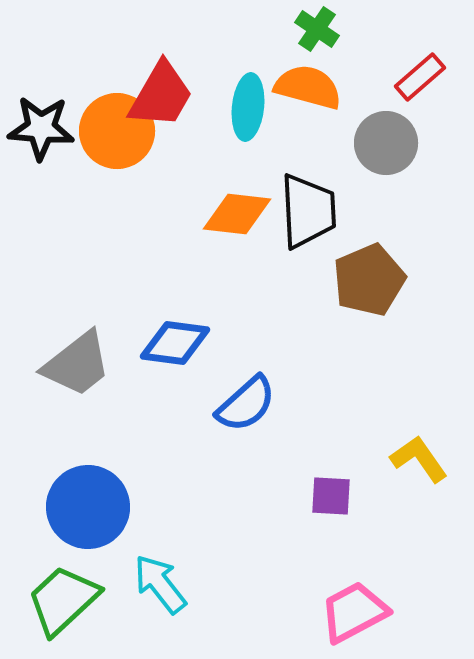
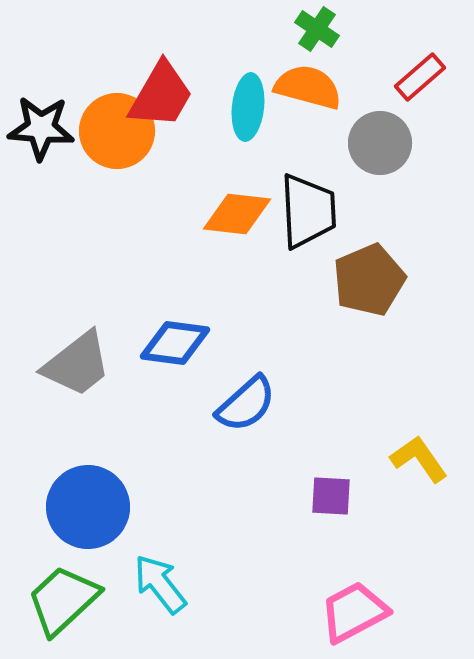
gray circle: moved 6 px left
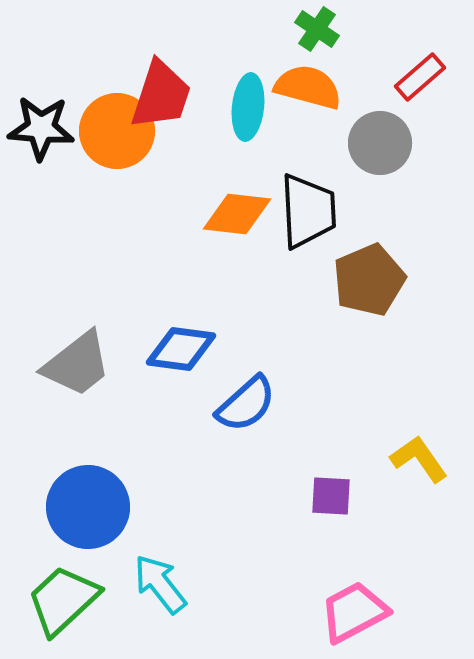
red trapezoid: rotated 12 degrees counterclockwise
blue diamond: moved 6 px right, 6 px down
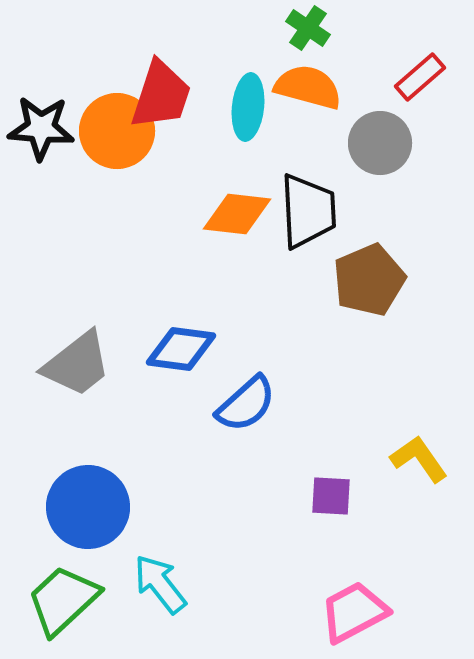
green cross: moved 9 px left, 1 px up
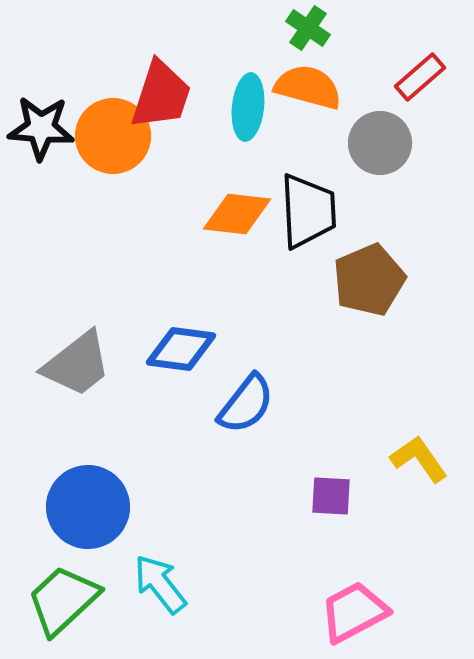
orange circle: moved 4 px left, 5 px down
blue semicircle: rotated 10 degrees counterclockwise
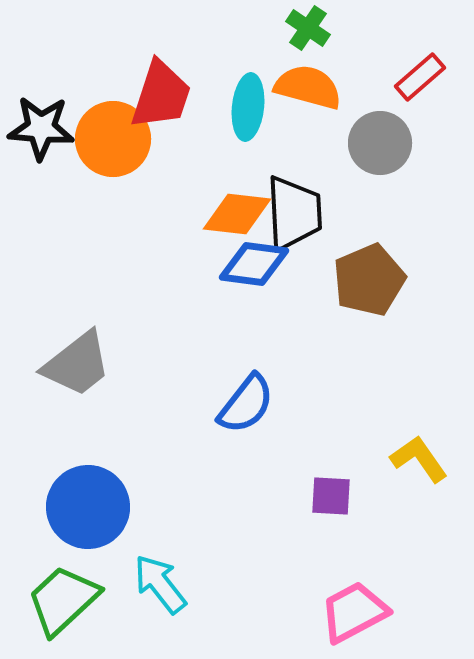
orange circle: moved 3 px down
black trapezoid: moved 14 px left, 2 px down
blue diamond: moved 73 px right, 85 px up
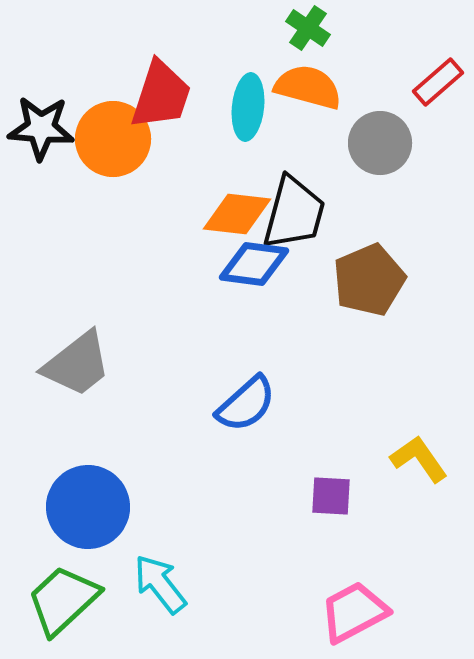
red rectangle: moved 18 px right, 5 px down
black trapezoid: rotated 18 degrees clockwise
blue semicircle: rotated 10 degrees clockwise
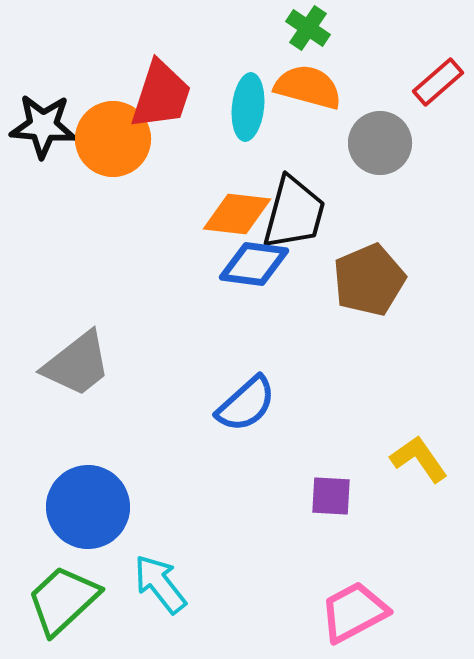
black star: moved 2 px right, 2 px up
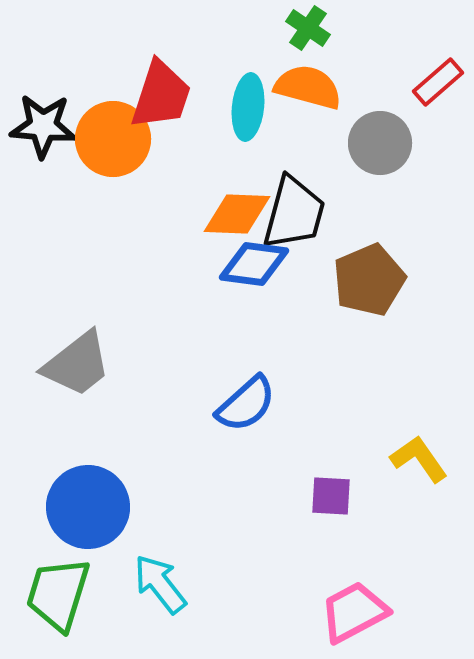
orange diamond: rotated 4 degrees counterclockwise
green trapezoid: moved 5 px left, 6 px up; rotated 30 degrees counterclockwise
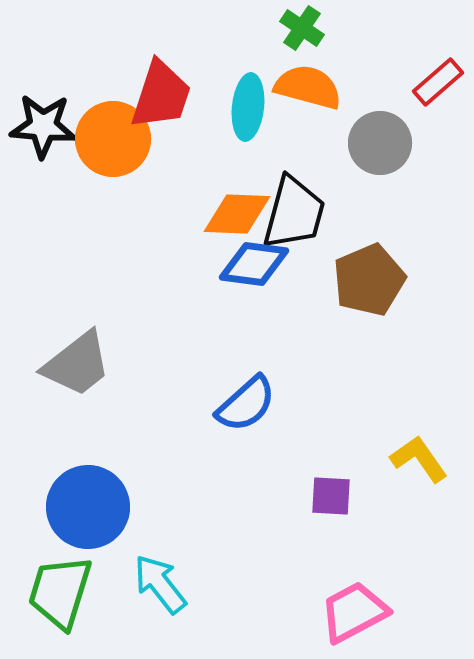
green cross: moved 6 px left
green trapezoid: moved 2 px right, 2 px up
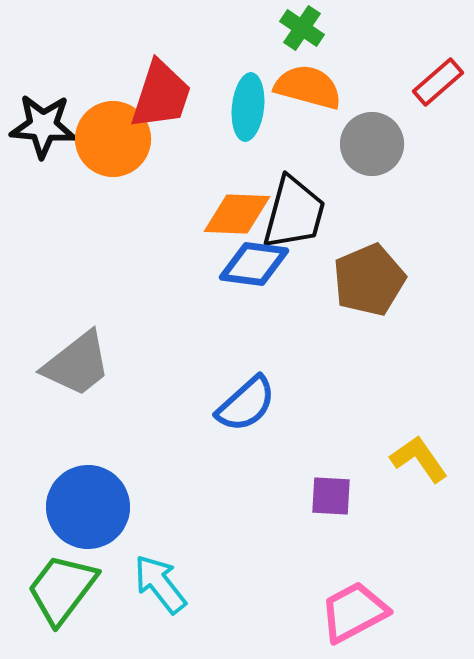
gray circle: moved 8 px left, 1 px down
green trapezoid: moved 2 px right, 3 px up; rotated 20 degrees clockwise
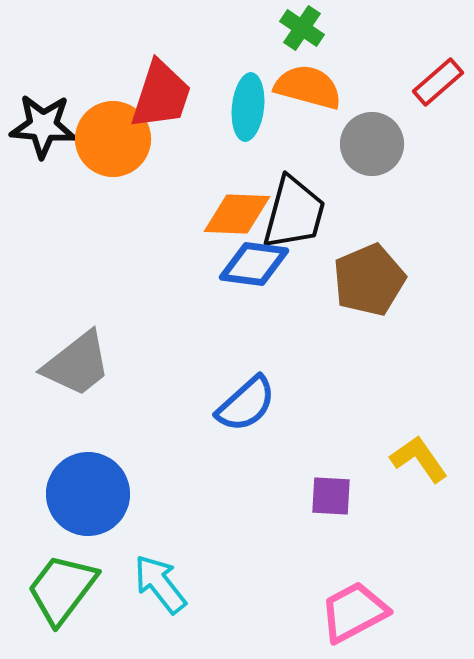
blue circle: moved 13 px up
